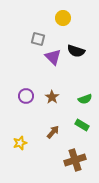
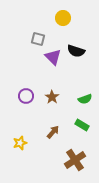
brown cross: rotated 15 degrees counterclockwise
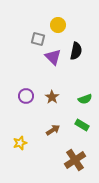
yellow circle: moved 5 px left, 7 px down
black semicircle: rotated 96 degrees counterclockwise
brown arrow: moved 2 px up; rotated 16 degrees clockwise
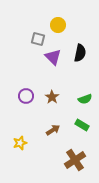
black semicircle: moved 4 px right, 2 px down
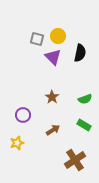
yellow circle: moved 11 px down
gray square: moved 1 px left
purple circle: moved 3 px left, 19 px down
green rectangle: moved 2 px right
yellow star: moved 3 px left
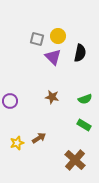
brown star: rotated 24 degrees counterclockwise
purple circle: moved 13 px left, 14 px up
brown arrow: moved 14 px left, 8 px down
brown cross: rotated 15 degrees counterclockwise
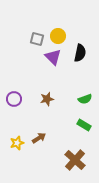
brown star: moved 5 px left, 2 px down; rotated 24 degrees counterclockwise
purple circle: moved 4 px right, 2 px up
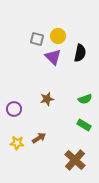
purple circle: moved 10 px down
yellow star: rotated 24 degrees clockwise
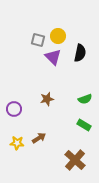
gray square: moved 1 px right, 1 px down
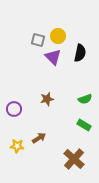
yellow star: moved 3 px down
brown cross: moved 1 px left, 1 px up
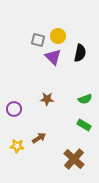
brown star: rotated 16 degrees clockwise
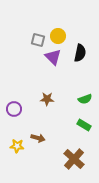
brown arrow: moved 1 px left; rotated 48 degrees clockwise
